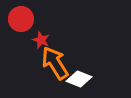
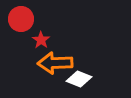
red star: rotated 12 degrees clockwise
orange arrow: rotated 60 degrees counterclockwise
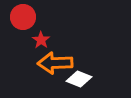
red circle: moved 2 px right, 2 px up
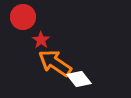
orange arrow: rotated 36 degrees clockwise
white diamond: rotated 30 degrees clockwise
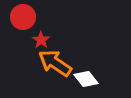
white diamond: moved 7 px right
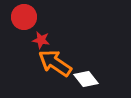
red circle: moved 1 px right
red star: rotated 24 degrees counterclockwise
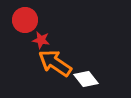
red circle: moved 1 px right, 3 px down
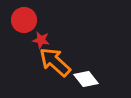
red circle: moved 1 px left
orange arrow: moved 1 px up; rotated 8 degrees clockwise
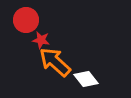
red circle: moved 2 px right
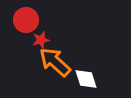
red star: rotated 24 degrees counterclockwise
white diamond: rotated 20 degrees clockwise
